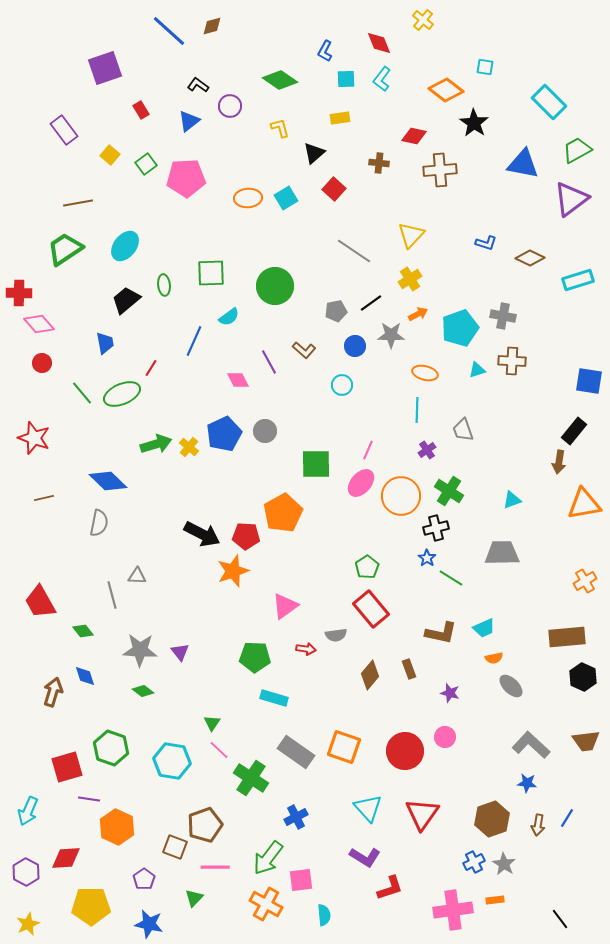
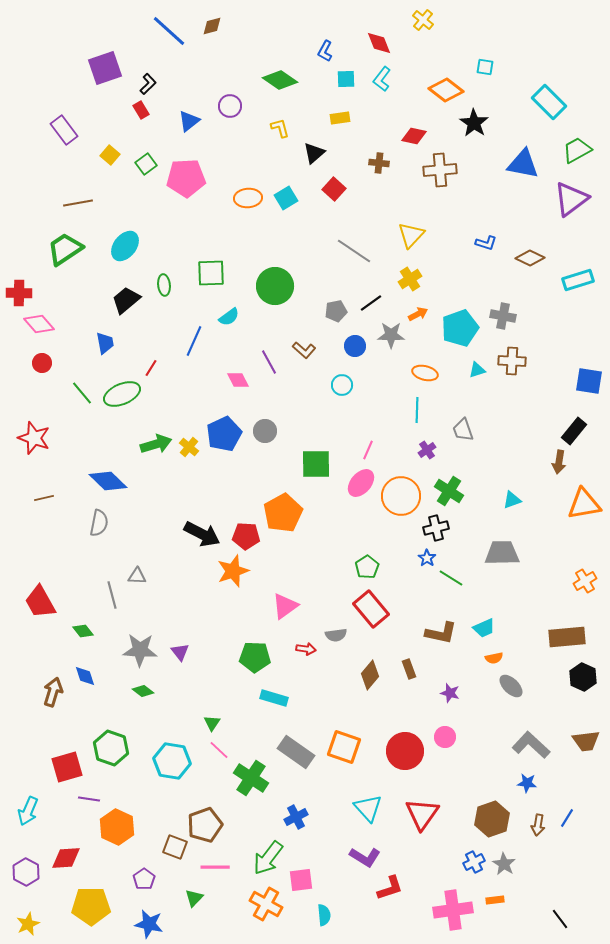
black L-shape at (198, 85): moved 50 px left, 1 px up; rotated 100 degrees clockwise
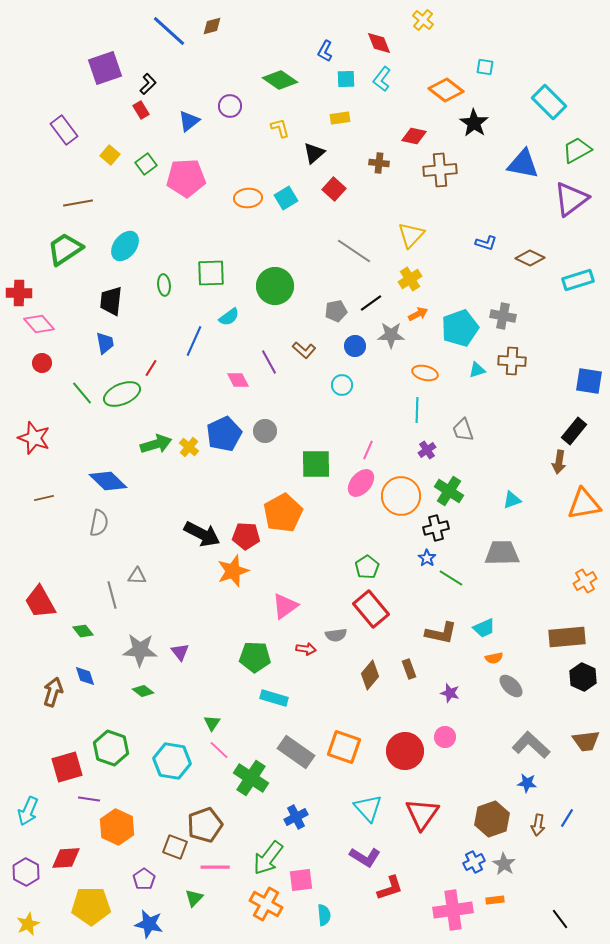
black trapezoid at (126, 300): moved 15 px left, 1 px down; rotated 44 degrees counterclockwise
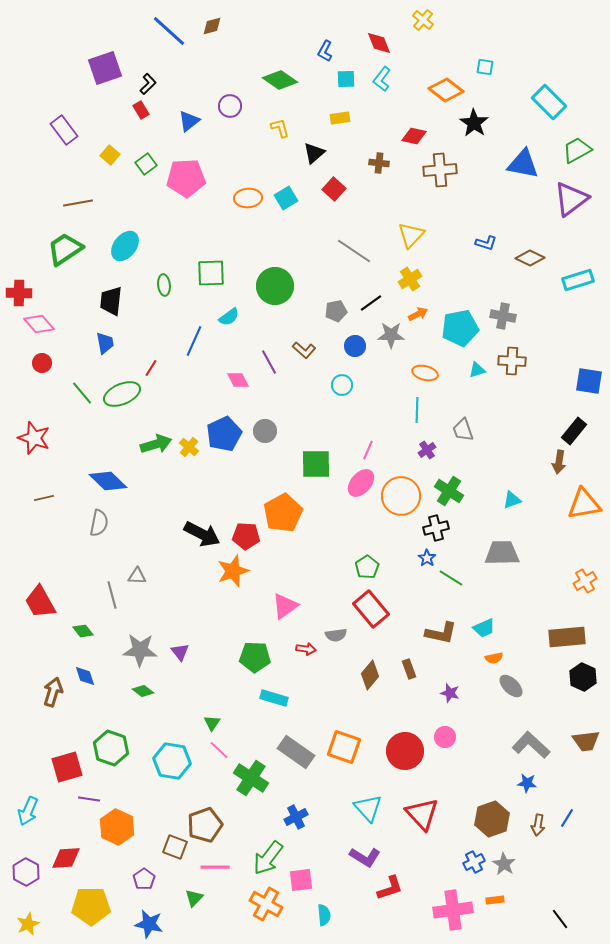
cyan pentagon at (460, 328): rotated 9 degrees clockwise
red triangle at (422, 814): rotated 18 degrees counterclockwise
